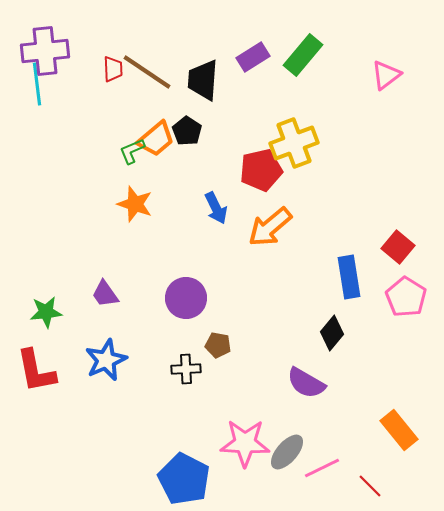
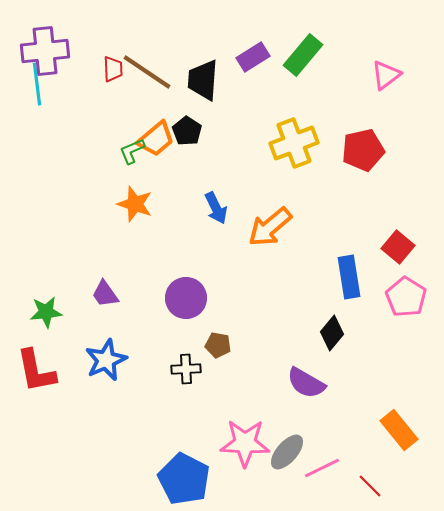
red pentagon: moved 102 px right, 20 px up
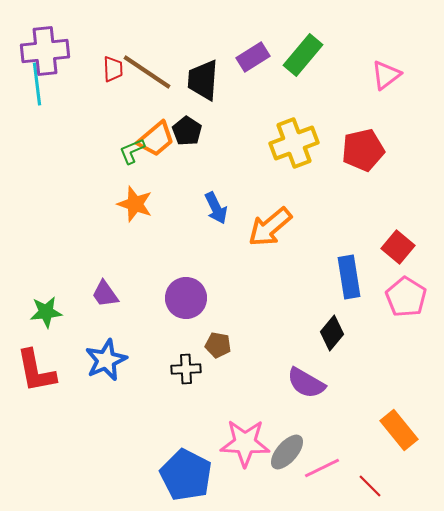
blue pentagon: moved 2 px right, 4 px up
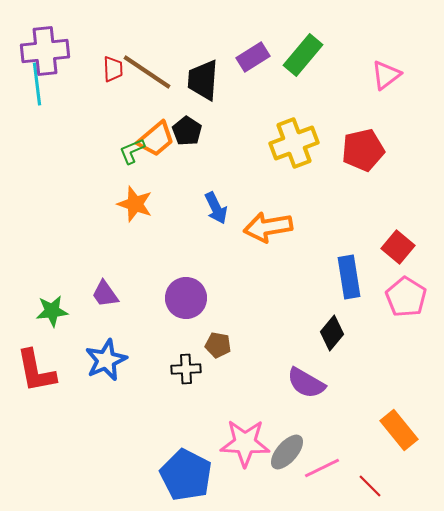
orange arrow: moved 2 px left; rotated 30 degrees clockwise
green star: moved 6 px right, 1 px up
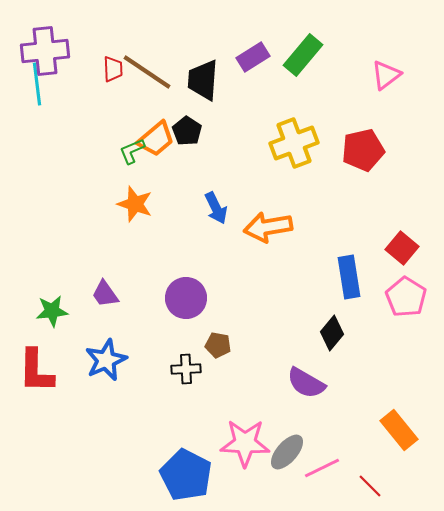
red square: moved 4 px right, 1 px down
red L-shape: rotated 12 degrees clockwise
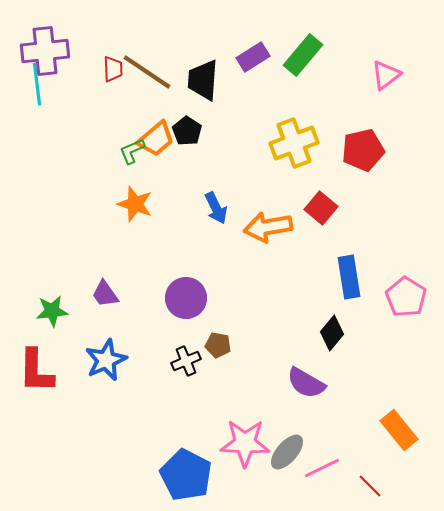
red square: moved 81 px left, 40 px up
black cross: moved 8 px up; rotated 20 degrees counterclockwise
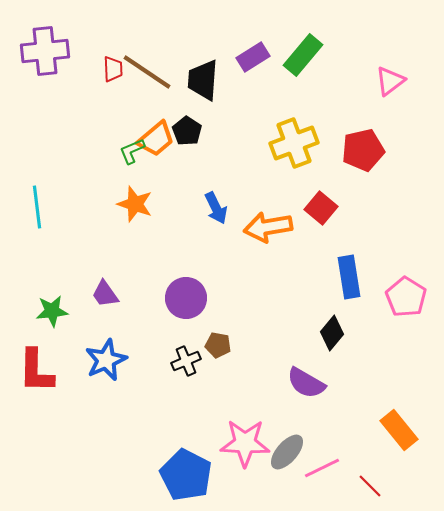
pink triangle: moved 4 px right, 6 px down
cyan line: moved 123 px down
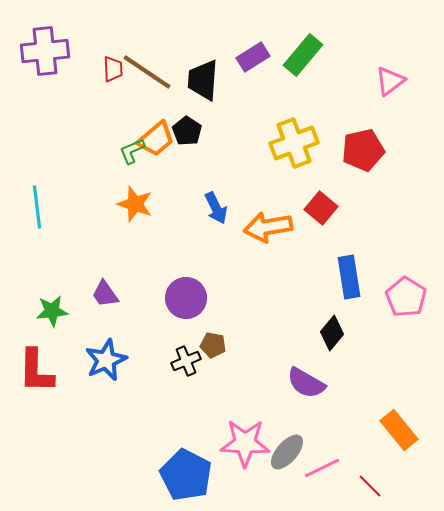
brown pentagon: moved 5 px left
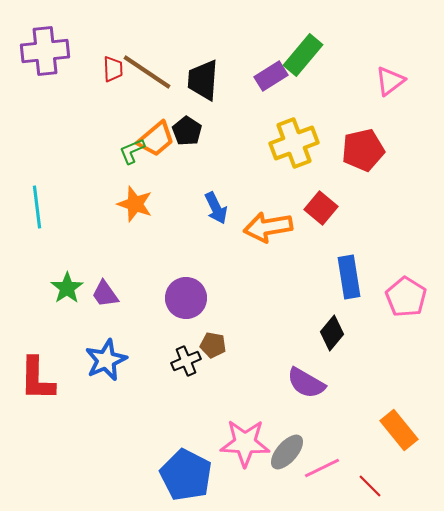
purple rectangle: moved 18 px right, 19 px down
green star: moved 15 px right, 23 px up; rotated 28 degrees counterclockwise
red L-shape: moved 1 px right, 8 px down
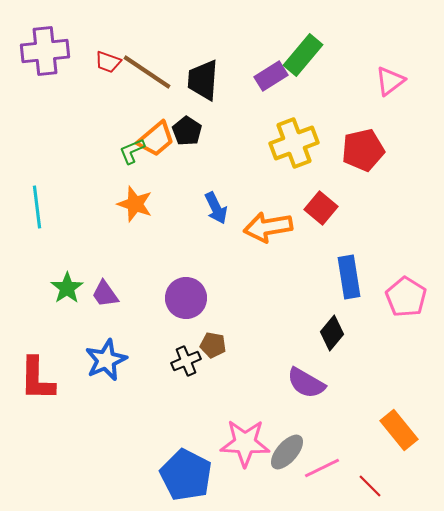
red trapezoid: moved 5 px left, 7 px up; rotated 112 degrees clockwise
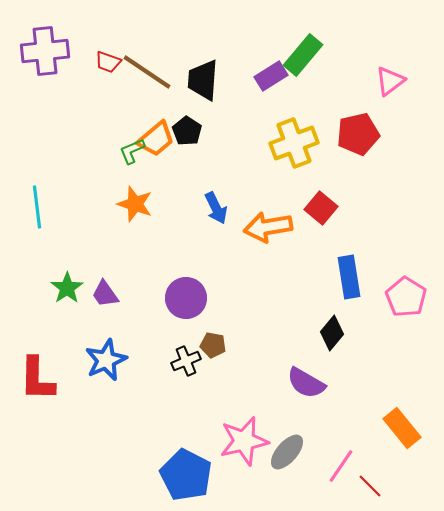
red pentagon: moved 5 px left, 16 px up
orange rectangle: moved 3 px right, 2 px up
pink star: moved 1 px left, 2 px up; rotated 15 degrees counterclockwise
pink line: moved 19 px right, 2 px up; rotated 30 degrees counterclockwise
